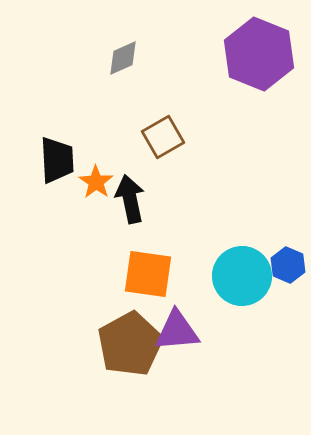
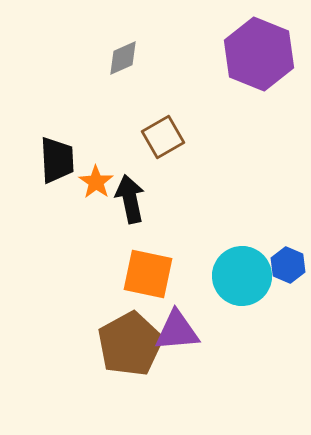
orange square: rotated 4 degrees clockwise
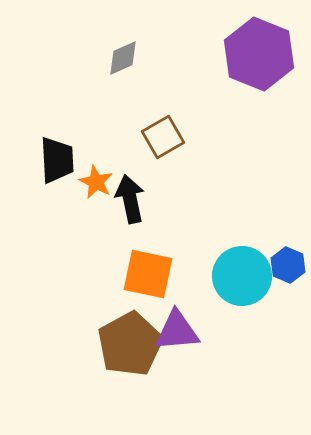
orange star: rotated 8 degrees counterclockwise
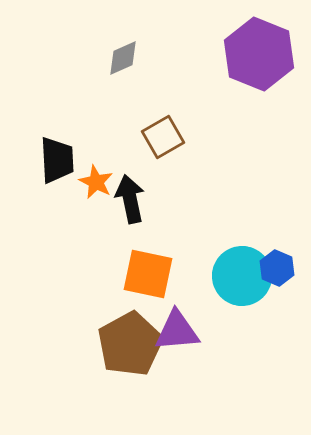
blue hexagon: moved 11 px left, 3 px down
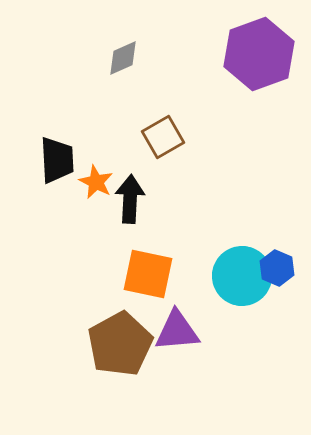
purple hexagon: rotated 18 degrees clockwise
black arrow: rotated 15 degrees clockwise
brown pentagon: moved 10 px left
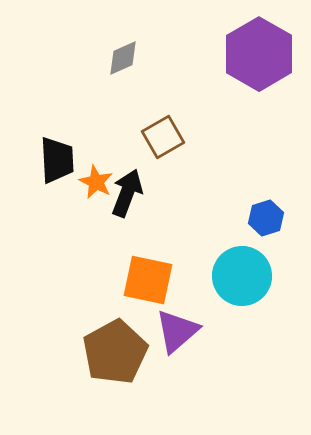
purple hexagon: rotated 10 degrees counterclockwise
black arrow: moved 3 px left, 6 px up; rotated 18 degrees clockwise
blue hexagon: moved 11 px left, 50 px up; rotated 20 degrees clockwise
orange square: moved 6 px down
purple triangle: rotated 36 degrees counterclockwise
brown pentagon: moved 5 px left, 8 px down
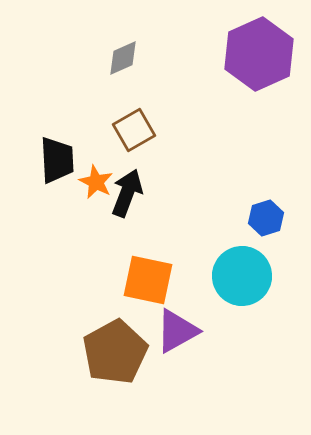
purple hexagon: rotated 6 degrees clockwise
brown square: moved 29 px left, 7 px up
purple triangle: rotated 12 degrees clockwise
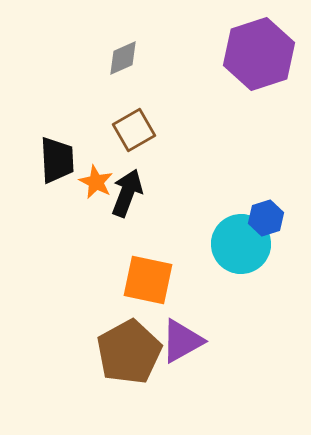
purple hexagon: rotated 6 degrees clockwise
cyan circle: moved 1 px left, 32 px up
purple triangle: moved 5 px right, 10 px down
brown pentagon: moved 14 px right
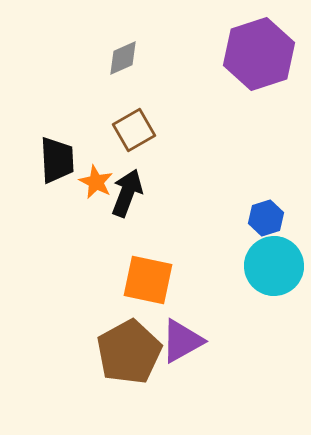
cyan circle: moved 33 px right, 22 px down
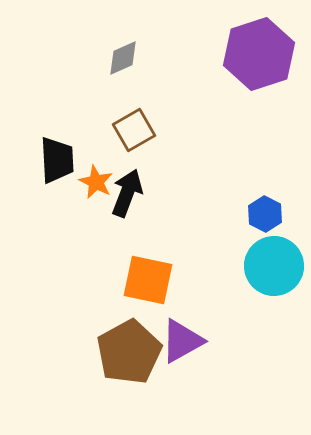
blue hexagon: moved 1 px left, 4 px up; rotated 16 degrees counterclockwise
